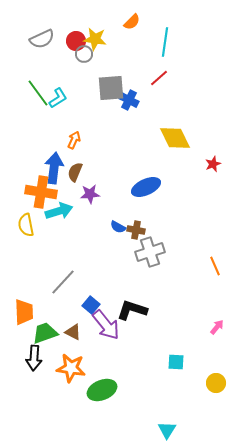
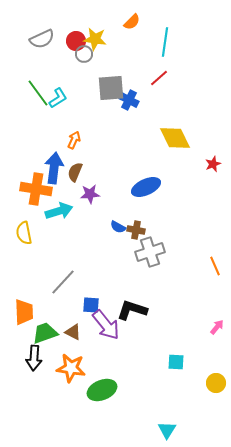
orange cross: moved 5 px left, 3 px up
yellow semicircle: moved 2 px left, 8 px down
blue square: rotated 36 degrees counterclockwise
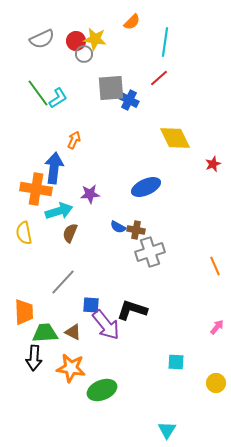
brown semicircle: moved 5 px left, 61 px down
green trapezoid: rotated 16 degrees clockwise
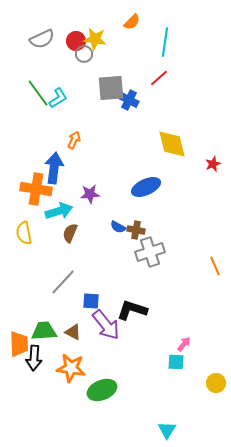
yellow diamond: moved 3 px left, 6 px down; rotated 12 degrees clockwise
blue square: moved 4 px up
orange trapezoid: moved 5 px left, 32 px down
pink arrow: moved 33 px left, 17 px down
green trapezoid: moved 1 px left, 2 px up
